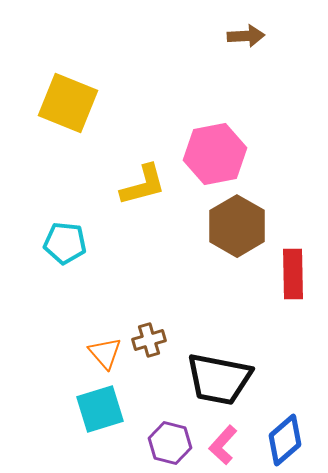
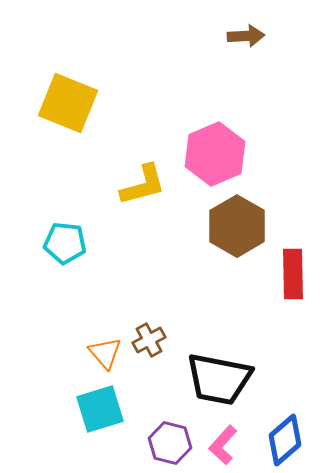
pink hexagon: rotated 12 degrees counterclockwise
brown cross: rotated 12 degrees counterclockwise
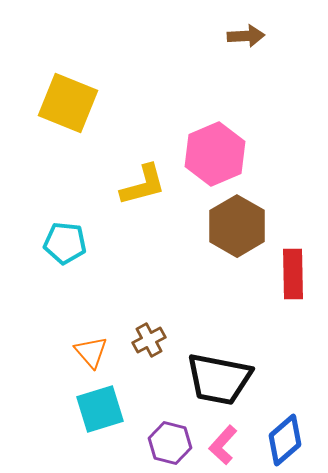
orange triangle: moved 14 px left, 1 px up
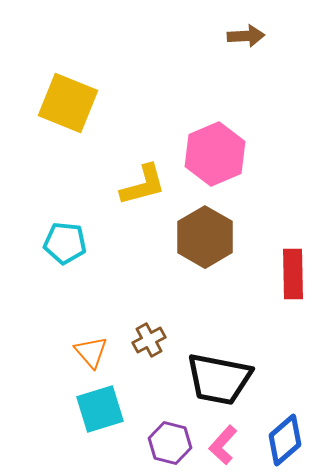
brown hexagon: moved 32 px left, 11 px down
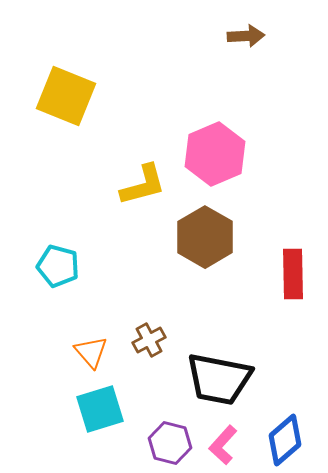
yellow square: moved 2 px left, 7 px up
cyan pentagon: moved 7 px left, 23 px down; rotated 9 degrees clockwise
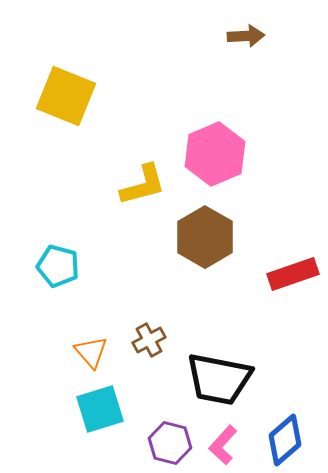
red rectangle: rotated 72 degrees clockwise
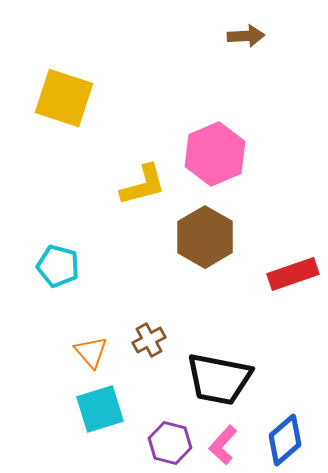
yellow square: moved 2 px left, 2 px down; rotated 4 degrees counterclockwise
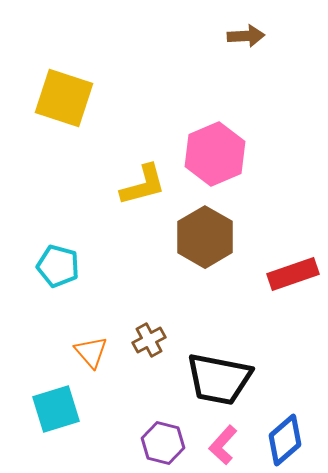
cyan square: moved 44 px left
purple hexagon: moved 7 px left
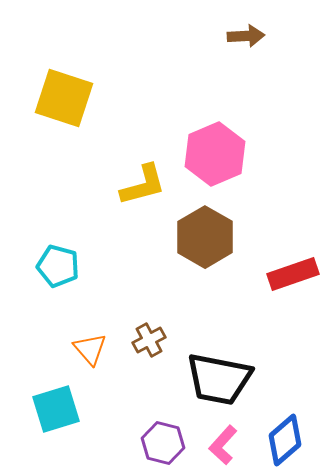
orange triangle: moved 1 px left, 3 px up
